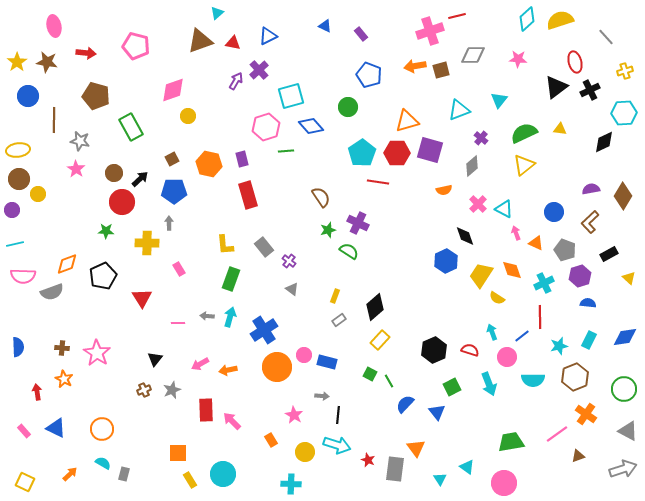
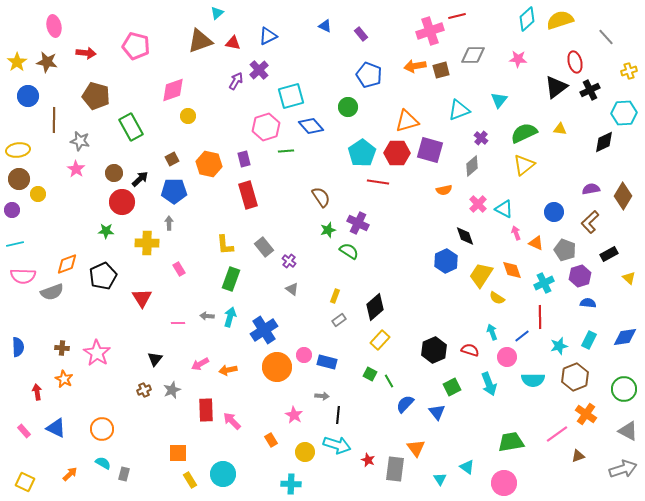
yellow cross at (625, 71): moved 4 px right
purple rectangle at (242, 159): moved 2 px right
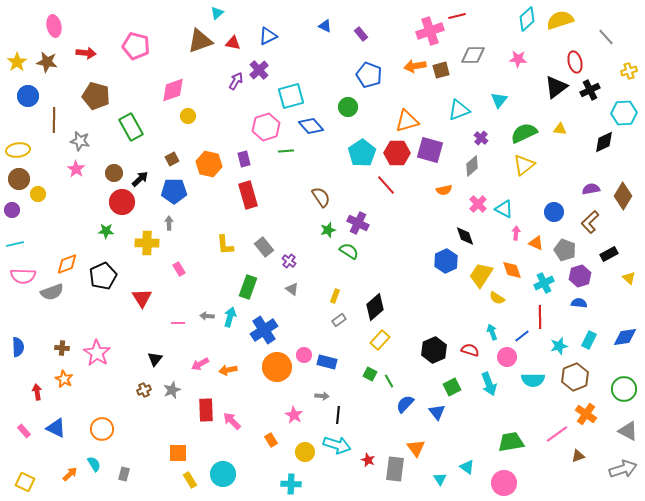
red line at (378, 182): moved 8 px right, 3 px down; rotated 40 degrees clockwise
pink arrow at (516, 233): rotated 24 degrees clockwise
green rectangle at (231, 279): moved 17 px right, 8 px down
blue semicircle at (588, 303): moved 9 px left
cyan semicircle at (103, 463): moved 9 px left, 1 px down; rotated 28 degrees clockwise
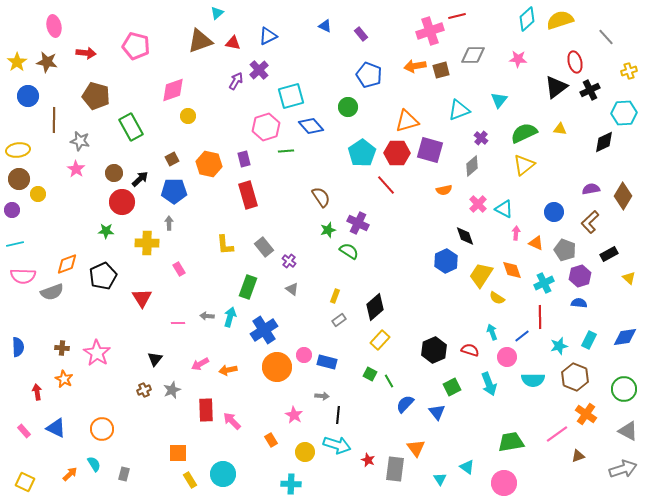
brown hexagon at (575, 377): rotated 16 degrees counterclockwise
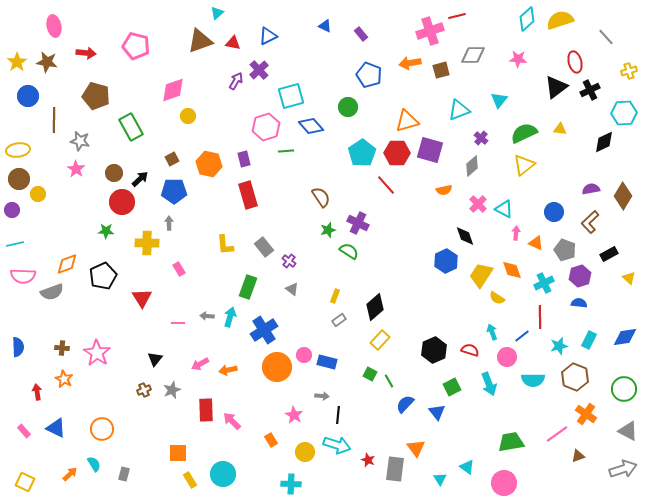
orange arrow at (415, 66): moved 5 px left, 3 px up
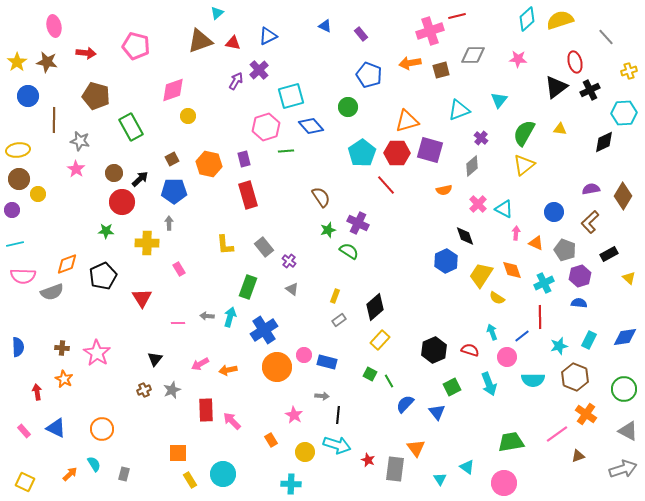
green semicircle at (524, 133): rotated 36 degrees counterclockwise
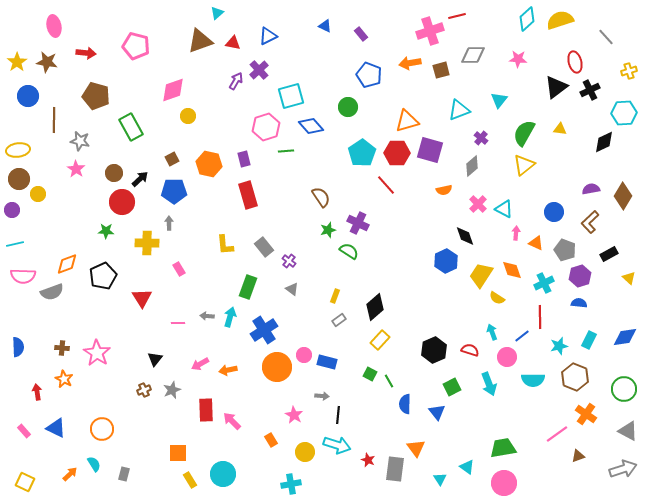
blue semicircle at (405, 404): rotated 42 degrees counterclockwise
green trapezoid at (511, 442): moved 8 px left, 6 px down
cyan cross at (291, 484): rotated 12 degrees counterclockwise
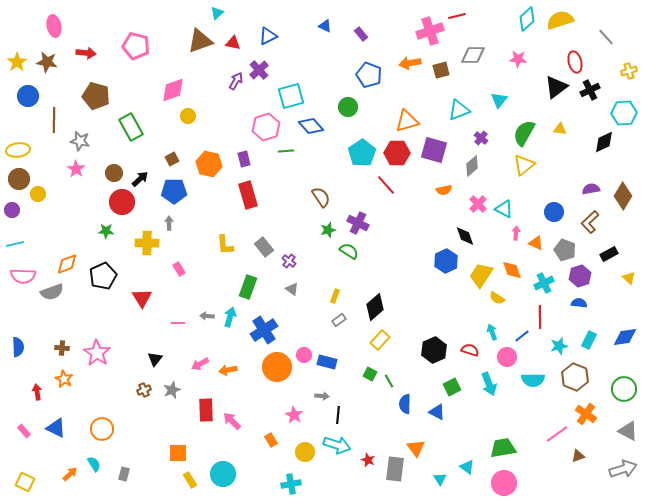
purple square at (430, 150): moved 4 px right
blue triangle at (437, 412): rotated 24 degrees counterclockwise
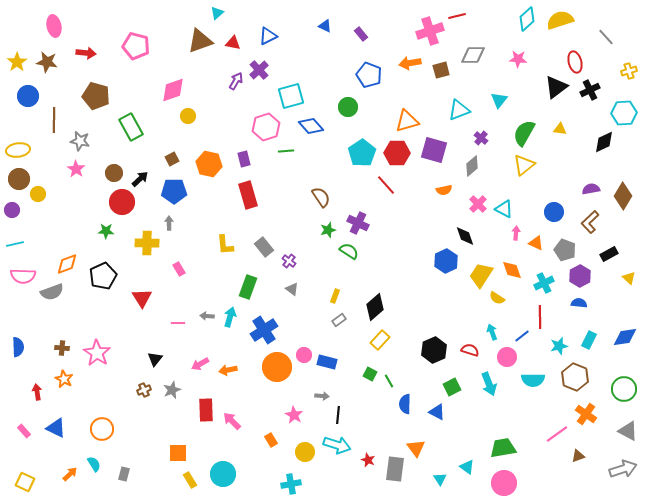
purple hexagon at (580, 276): rotated 10 degrees counterclockwise
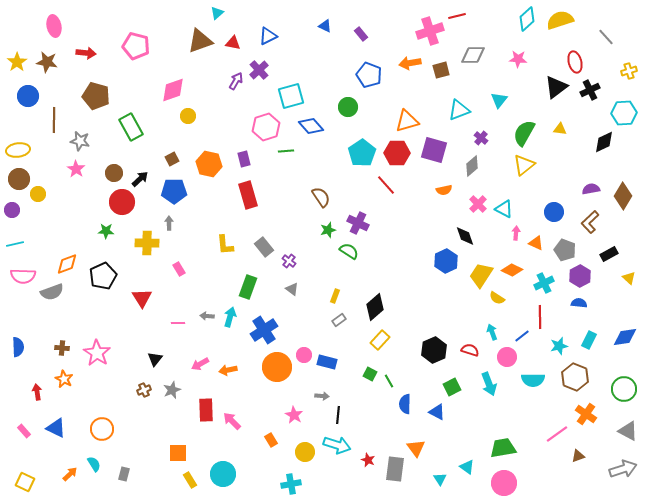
orange diamond at (512, 270): rotated 45 degrees counterclockwise
